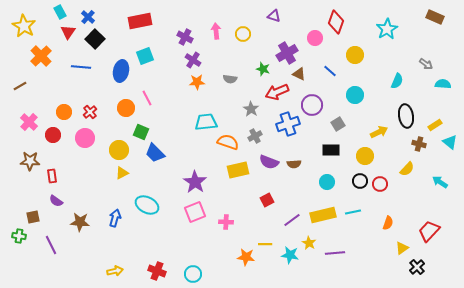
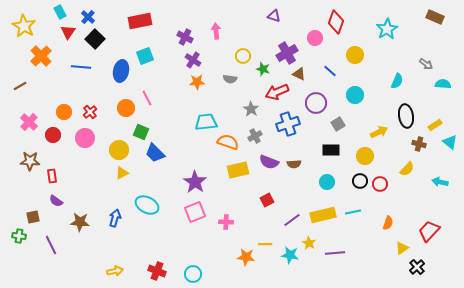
yellow circle at (243, 34): moved 22 px down
purple circle at (312, 105): moved 4 px right, 2 px up
cyan arrow at (440, 182): rotated 21 degrees counterclockwise
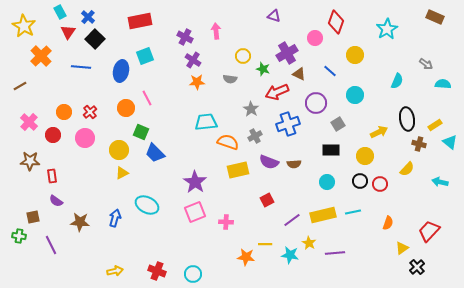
black ellipse at (406, 116): moved 1 px right, 3 px down
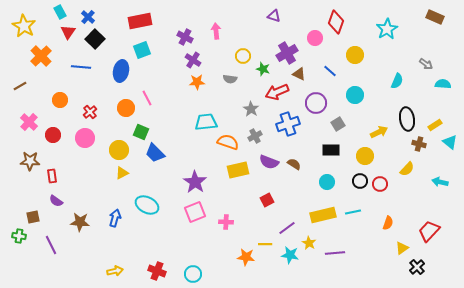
cyan square at (145, 56): moved 3 px left, 6 px up
orange circle at (64, 112): moved 4 px left, 12 px up
brown semicircle at (294, 164): rotated 144 degrees counterclockwise
purple line at (292, 220): moved 5 px left, 8 px down
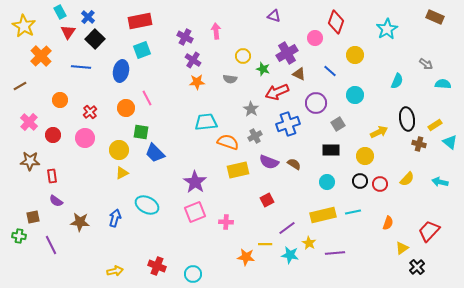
green square at (141, 132): rotated 14 degrees counterclockwise
yellow semicircle at (407, 169): moved 10 px down
red cross at (157, 271): moved 5 px up
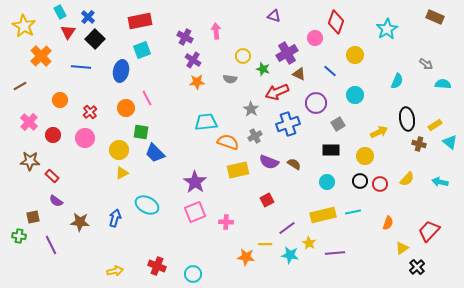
red rectangle at (52, 176): rotated 40 degrees counterclockwise
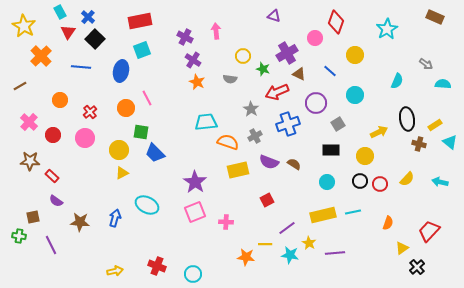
orange star at (197, 82): rotated 28 degrees clockwise
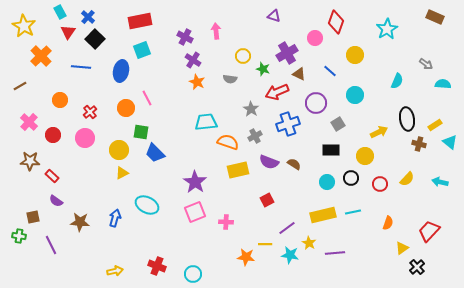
black circle at (360, 181): moved 9 px left, 3 px up
